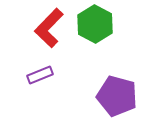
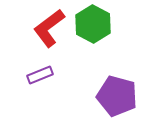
green hexagon: moved 2 px left
red L-shape: rotated 9 degrees clockwise
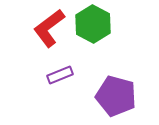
purple rectangle: moved 20 px right
purple pentagon: moved 1 px left
